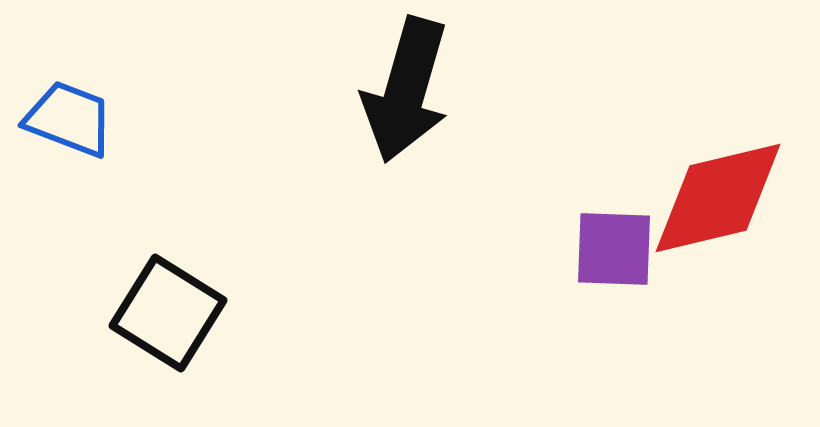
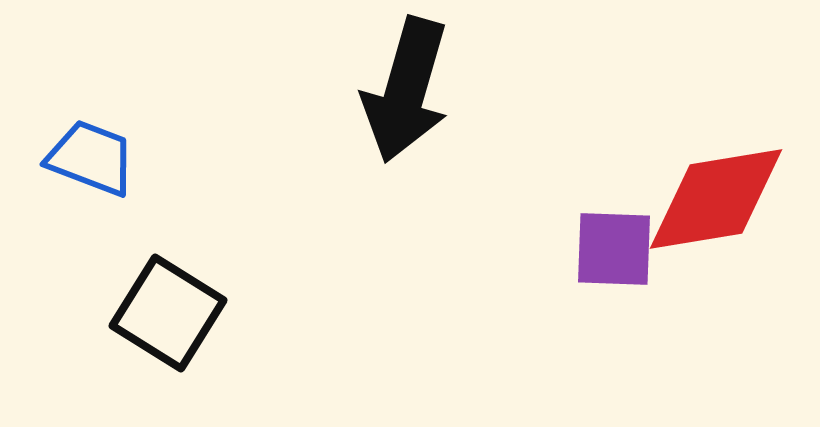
blue trapezoid: moved 22 px right, 39 px down
red diamond: moved 2 px left, 1 px down; rotated 4 degrees clockwise
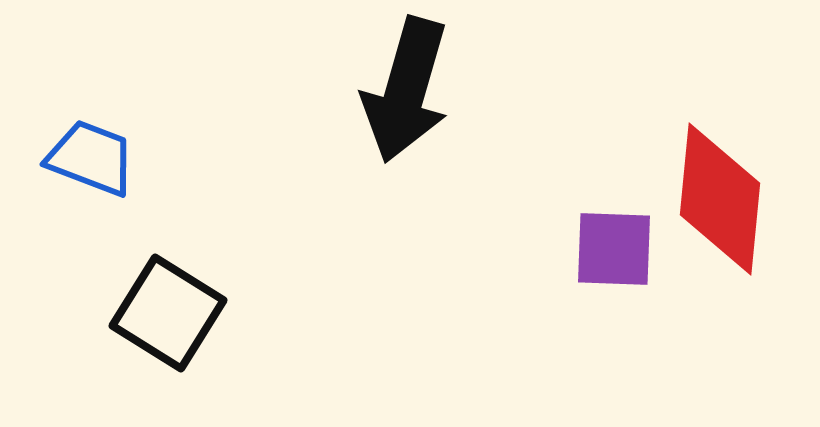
red diamond: moved 4 px right; rotated 75 degrees counterclockwise
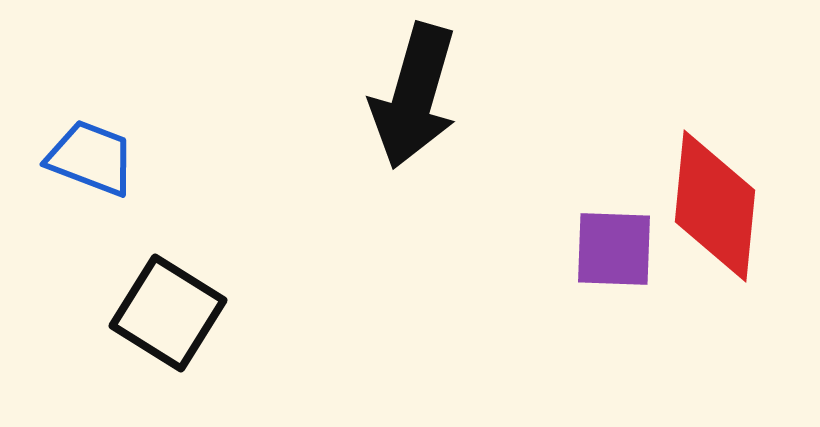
black arrow: moved 8 px right, 6 px down
red diamond: moved 5 px left, 7 px down
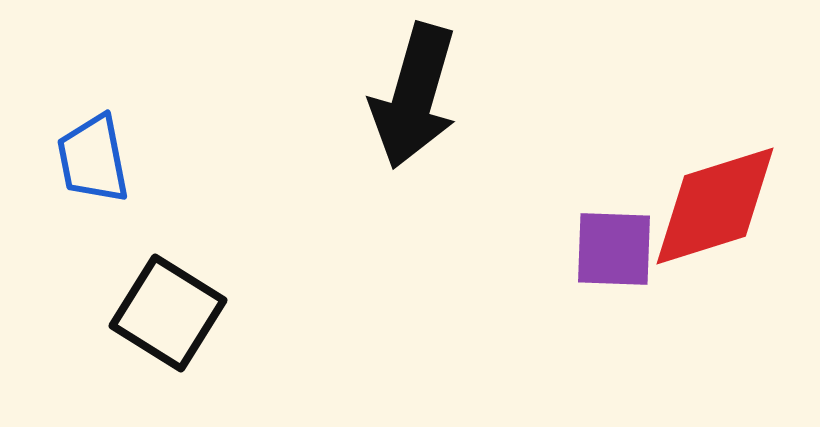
blue trapezoid: moved 2 px right, 1 px down; rotated 122 degrees counterclockwise
red diamond: rotated 67 degrees clockwise
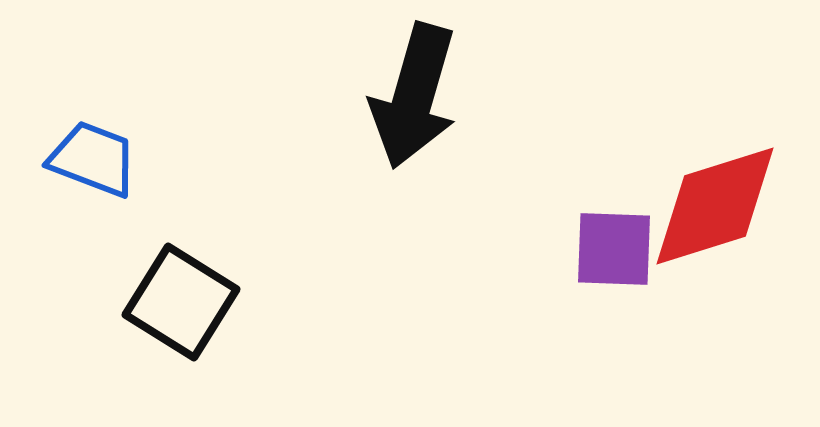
blue trapezoid: rotated 122 degrees clockwise
black square: moved 13 px right, 11 px up
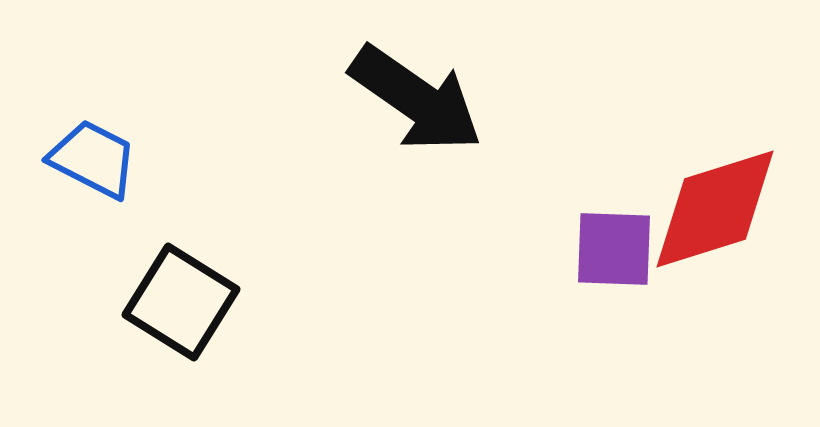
black arrow: moved 2 px right, 3 px down; rotated 71 degrees counterclockwise
blue trapezoid: rotated 6 degrees clockwise
red diamond: moved 3 px down
